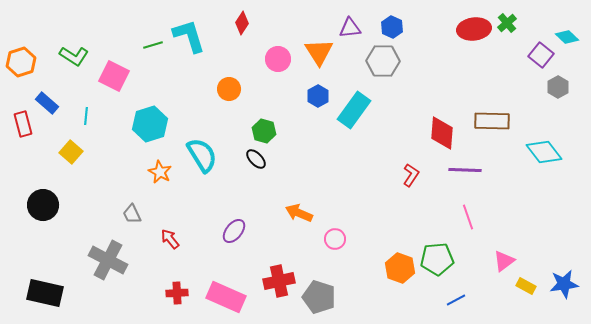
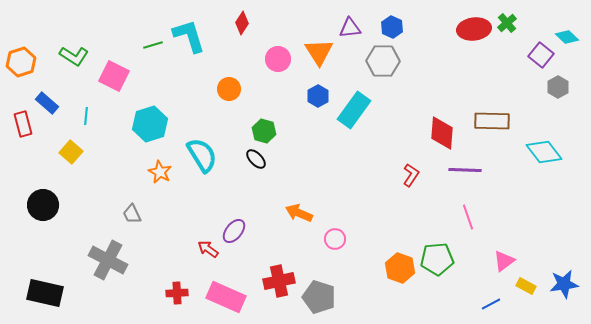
red arrow at (170, 239): moved 38 px right, 10 px down; rotated 15 degrees counterclockwise
blue line at (456, 300): moved 35 px right, 4 px down
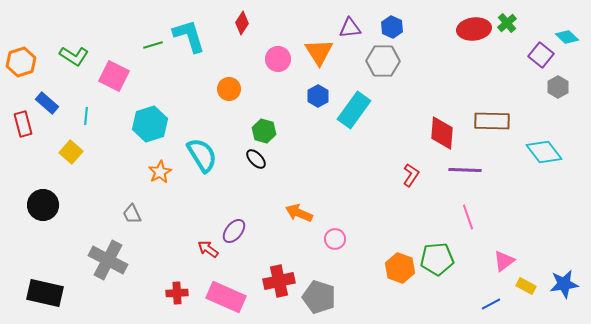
orange star at (160, 172): rotated 15 degrees clockwise
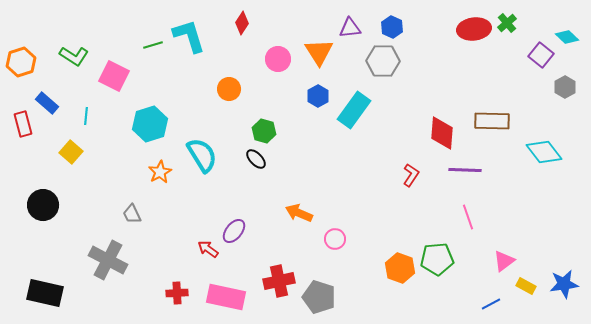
gray hexagon at (558, 87): moved 7 px right
pink rectangle at (226, 297): rotated 12 degrees counterclockwise
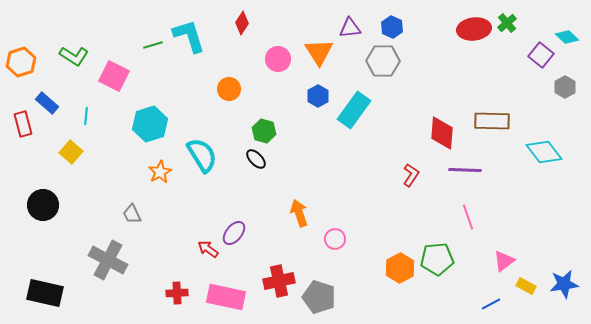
orange arrow at (299, 213): rotated 48 degrees clockwise
purple ellipse at (234, 231): moved 2 px down
orange hexagon at (400, 268): rotated 12 degrees clockwise
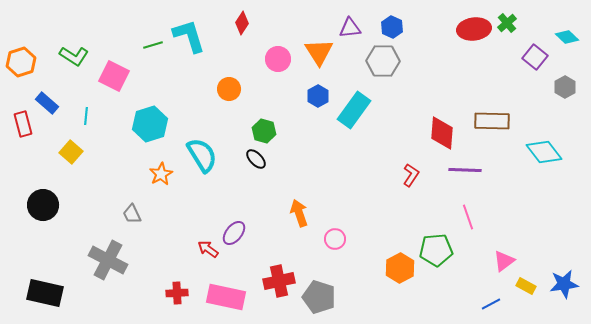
purple square at (541, 55): moved 6 px left, 2 px down
orange star at (160, 172): moved 1 px right, 2 px down
green pentagon at (437, 259): moved 1 px left, 9 px up
